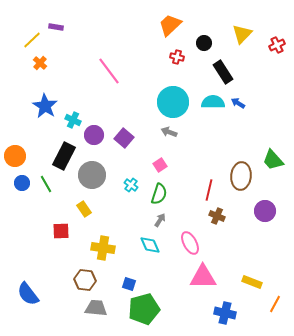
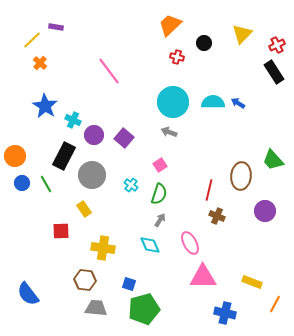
black rectangle at (223, 72): moved 51 px right
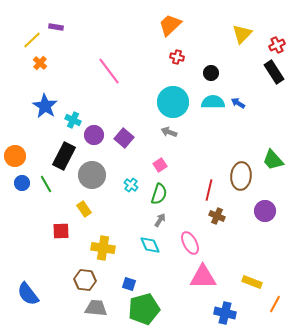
black circle at (204, 43): moved 7 px right, 30 px down
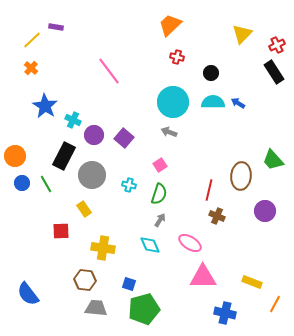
orange cross at (40, 63): moved 9 px left, 5 px down
cyan cross at (131, 185): moved 2 px left; rotated 24 degrees counterclockwise
pink ellipse at (190, 243): rotated 30 degrees counterclockwise
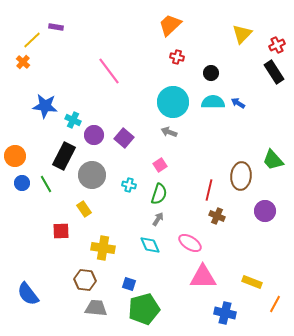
orange cross at (31, 68): moved 8 px left, 6 px up
blue star at (45, 106): rotated 25 degrees counterclockwise
gray arrow at (160, 220): moved 2 px left, 1 px up
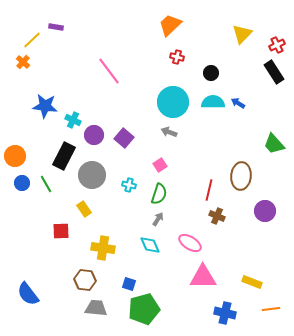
green trapezoid at (273, 160): moved 1 px right, 16 px up
orange line at (275, 304): moved 4 px left, 5 px down; rotated 54 degrees clockwise
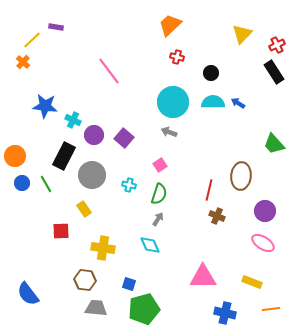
pink ellipse at (190, 243): moved 73 px right
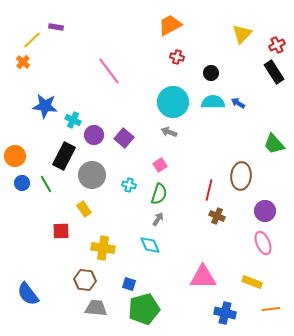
orange trapezoid at (170, 25): rotated 15 degrees clockwise
pink ellipse at (263, 243): rotated 35 degrees clockwise
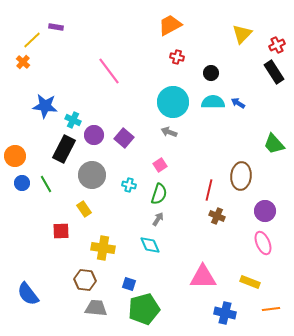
black rectangle at (64, 156): moved 7 px up
yellow rectangle at (252, 282): moved 2 px left
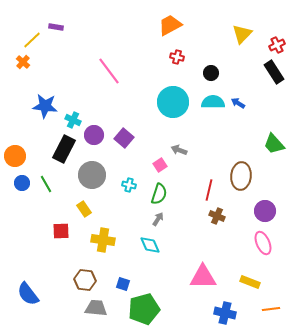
gray arrow at (169, 132): moved 10 px right, 18 px down
yellow cross at (103, 248): moved 8 px up
blue square at (129, 284): moved 6 px left
